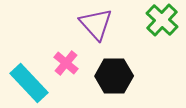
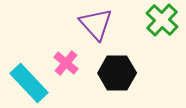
black hexagon: moved 3 px right, 3 px up
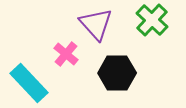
green cross: moved 10 px left
pink cross: moved 9 px up
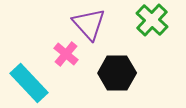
purple triangle: moved 7 px left
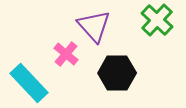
green cross: moved 5 px right
purple triangle: moved 5 px right, 2 px down
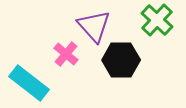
black hexagon: moved 4 px right, 13 px up
cyan rectangle: rotated 9 degrees counterclockwise
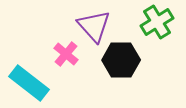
green cross: moved 2 px down; rotated 16 degrees clockwise
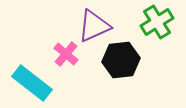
purple triangle: rotated 48 degrees clockwise
black hexagon: rotated 6 degrees counterclockwise
cyan rectangle: moved 3 px right
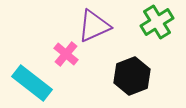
black hexagon: moved 11 px right, 16 px down; rotated 15 degrees counterclockwise
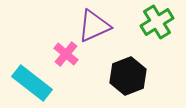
black hexagon: moved 4 px left
